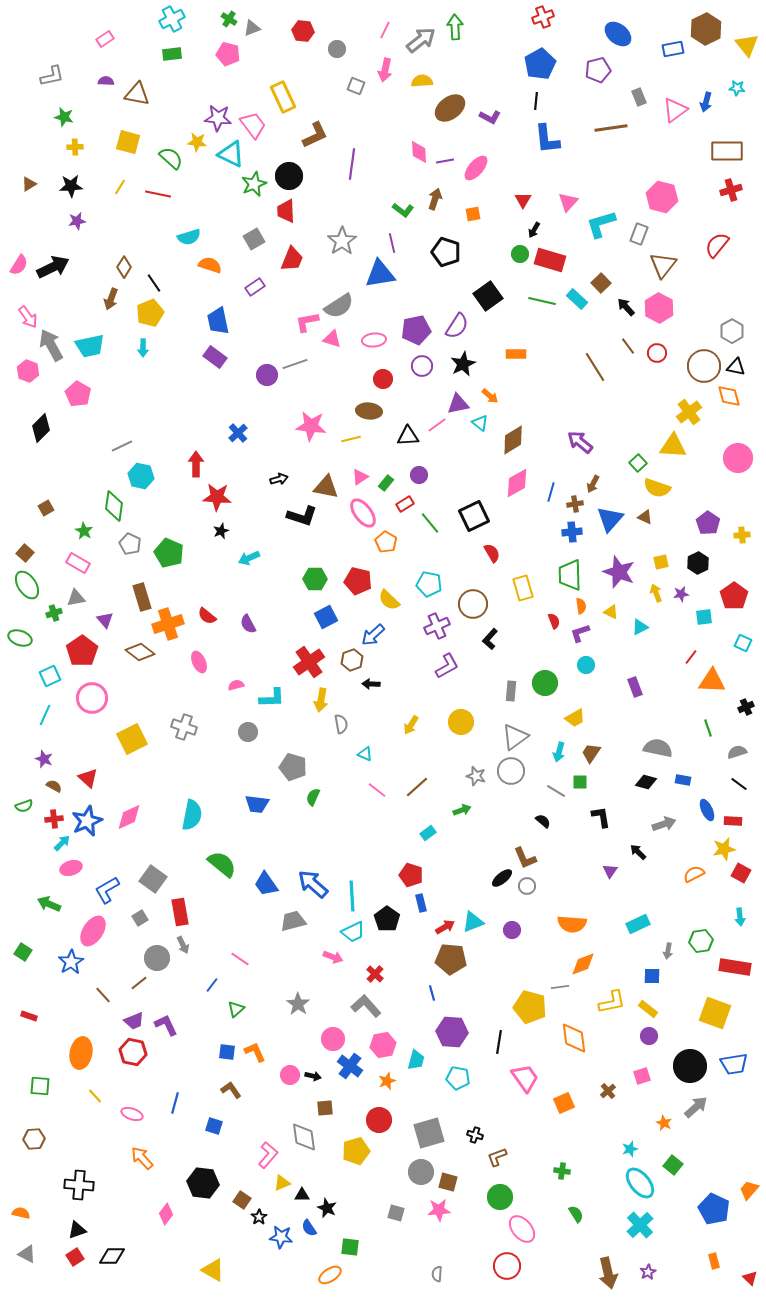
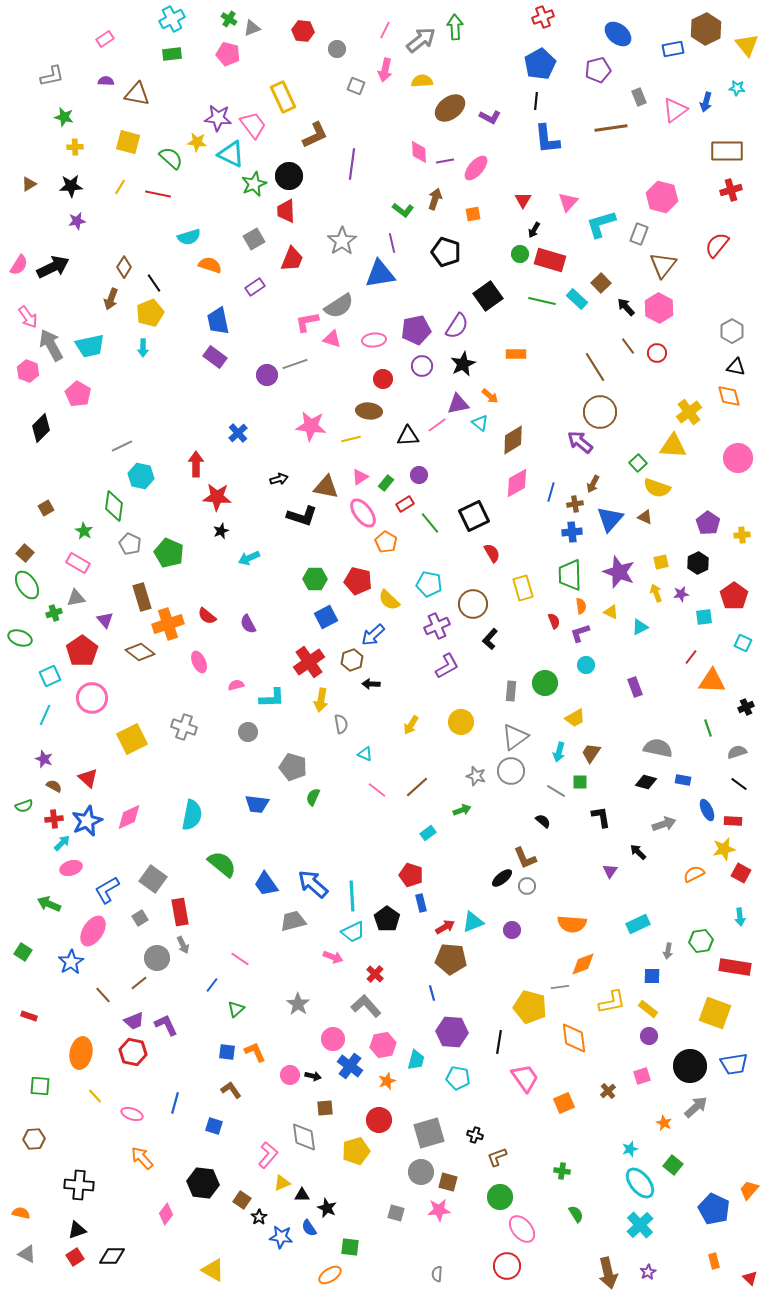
brown circle at (704, 366): moved 104 px left, 46 px down
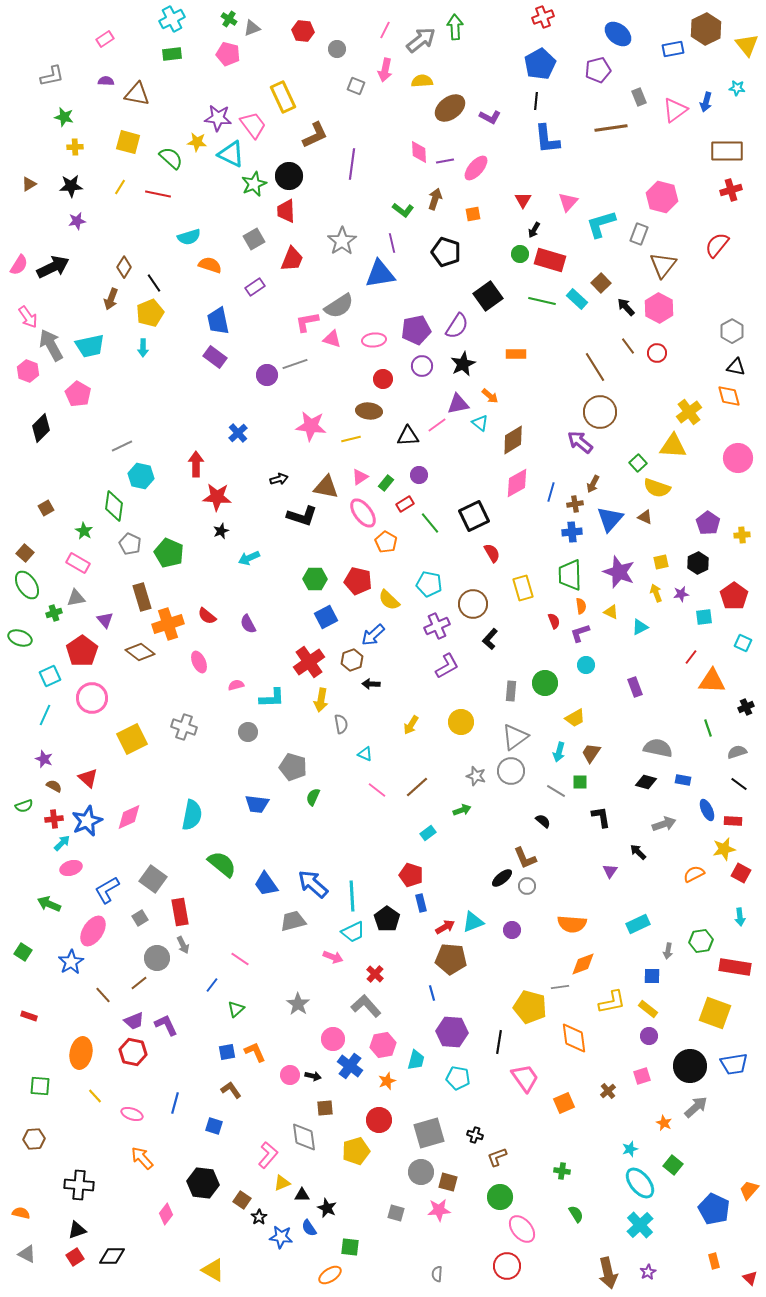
blue square at (227, 1052): rotated 18 degrees counterclockwise
